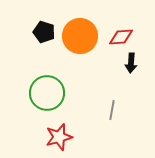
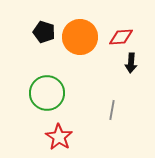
orange circle: moved 1 px down
red star: rotated 24 degrees counterclockwise
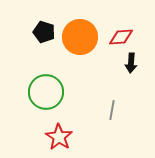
green circle: moved 1 px left, 1 px up
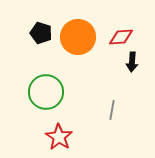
black pentagon: moved 3 px left, 1 px down
orange circle: moved 2 px left
black arrow: moved 1 px right, 1 px up
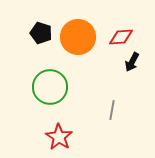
black arrow: rotated 24 degrees clockwise
green circle: moved 4 px right, 5 px up
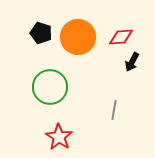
gray line: moved 2 px right
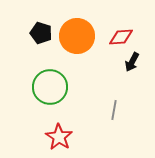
orange circle: moved 1 px left, 1 px up
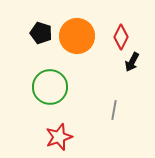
red diamond: rotated 60 degrees counterclockwise
red star: rotated 20 degrees clockwise
